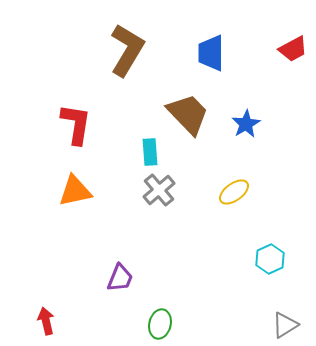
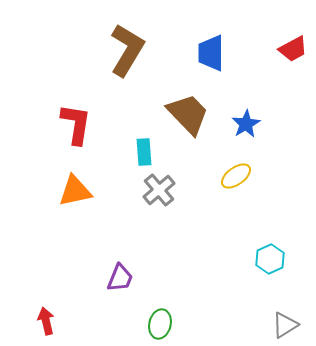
cyan rectangle: moved 6 px left
yellow ellipse: moved 2 px right, 16 px up
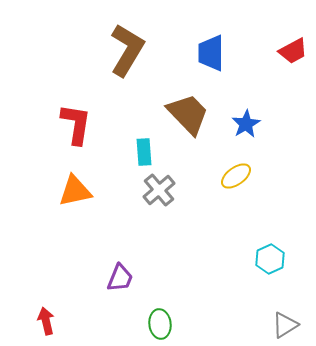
red trapezoid: moved 2 px down
green ellipse: rotated 20 degrees counterclockwise
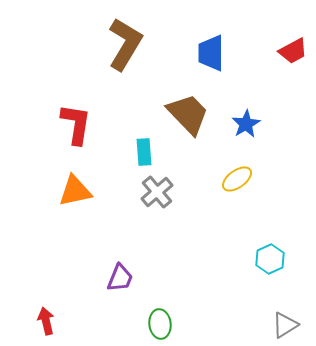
brown L-shape: moved 2 px left, 6 px up
yellow ellipse: moved 1 px right, 3 px down
gray cross: moved 2 px left, 2 px down
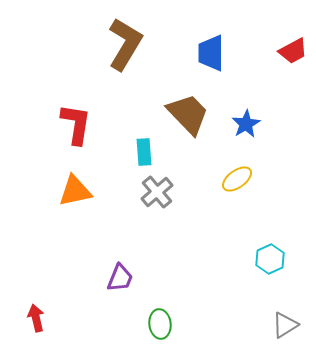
red arrow: moved 10 px left, 3 px up
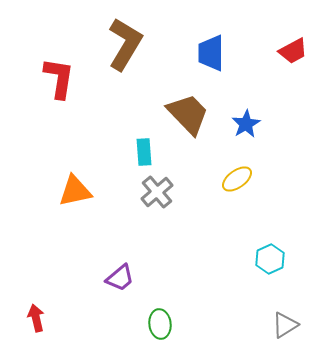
red L-shape: moved 17 px left, 46 px up
purple trapezoid: rotated 28 degrees clockwise
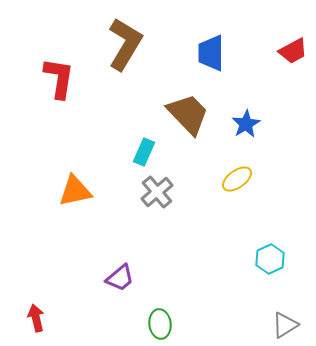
cyan rectangle: rotated 28 degrees clockwise
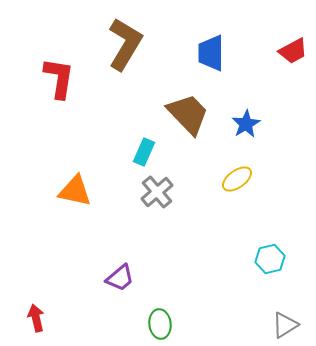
orange triangle: rotated 24 degrees clockwise
cyan hexagon: rotated 12 degrees clockwise
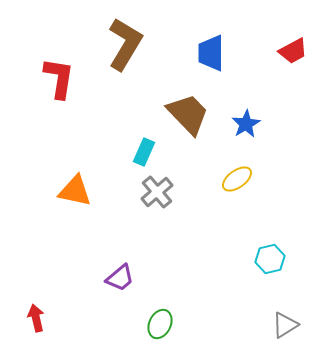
green ellipse: rotated 32 degrees clockwise
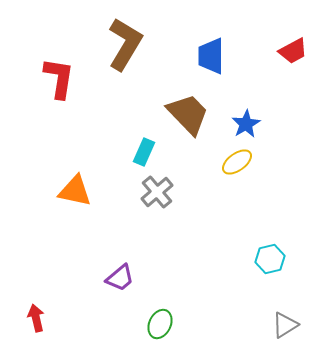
blue trapezoid: moved 3 px down
yellow ellipse: moved 17 px up
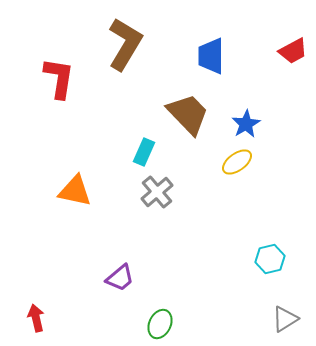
gray triangle: moved 6 px up
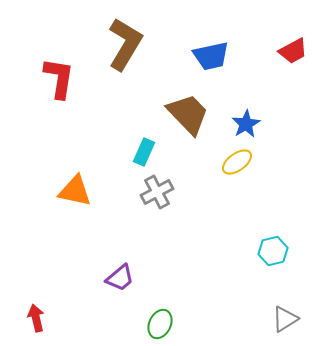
blue trapezoid: rotated 102 degrees counterclockwise
gray cross: rotated 12 degrees clockwise
cyan hexagon: moved 3 px right, 8 px up
